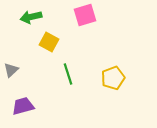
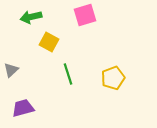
purple trapezoid: moved 2 px down
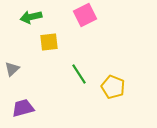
pink square: rotated 10 degrees counterclockwise
yellow square: rotated 36 degrees counterclockwise
gray triangle: moved 1 px right, 1 px up
green line: moved 11 px right; rotated 15 degrees counterclockwise
yellow pentagon: moved 9 px down; rotated 30 degrees counterclockwise
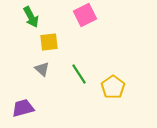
green arrow: rotated 105 degrees counterclockwise
gray triangle: moved 30 px right; rotated 35 degrees counterclockwise
yellow pentagon: rotated 15 degrees clockwise
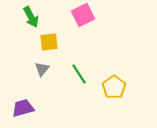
pink square: moved 2 px left
gray triangle: rotated 28 degrees clockwise
yellow pentagon: moved 1 px right
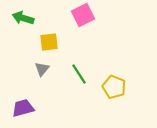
green arrow: moved 8 px left, 1 px down; rotated 135 degrees clockwise
yellow pentagon: rotated 15 degrees counterclockwise
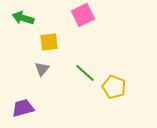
green line: moved 6 px right, 1 px up; rotated 15 degrees counterclockwise
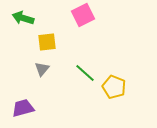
yellow square: moved 2 px left
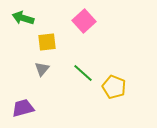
pink square: moved 1 px right, 6 px down; rotated 15 degrees counterclockwise
green line: moved 2 px left
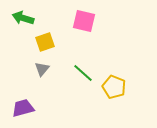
pink square: rotated 35 degrees counterclockwise
yellow square: moved 2 px left; rotated 12 degrees counterclockwise
